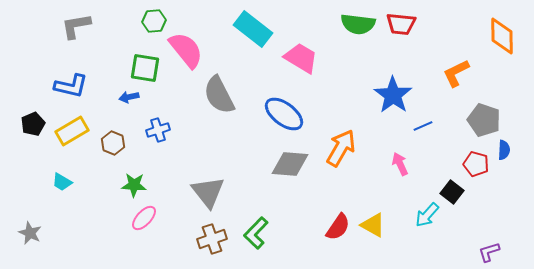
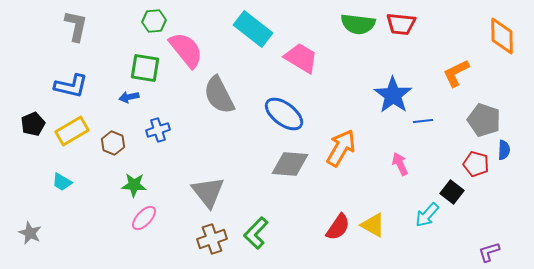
gray L-shape: rotated 112 degrees clockwise
blue line: moved 5 px up; rotated 18 degrees clockwise
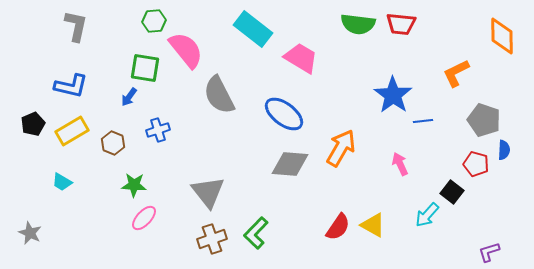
blue arrow: rotated 42 degrees counterclockwise
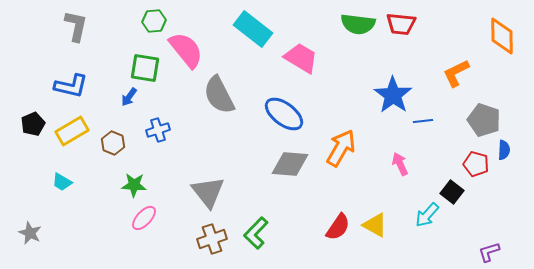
yellow triangle: moved 2 px right
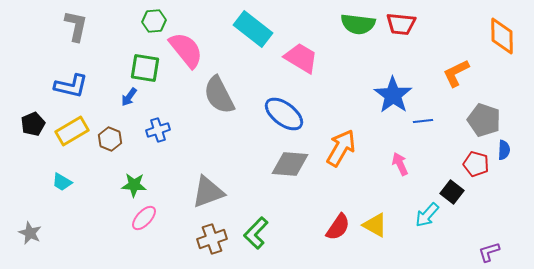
brown hexagon: moved 3 px left, 4 px up
gray triangle: rotated 48 degrees clockwise
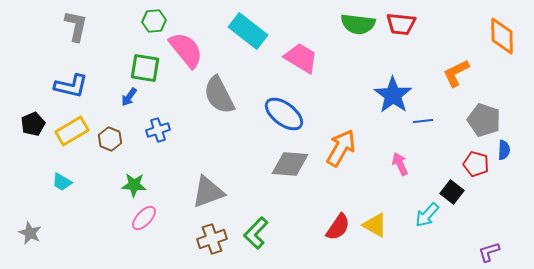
cyan rectangle: moved 5 px left, 2 px down
